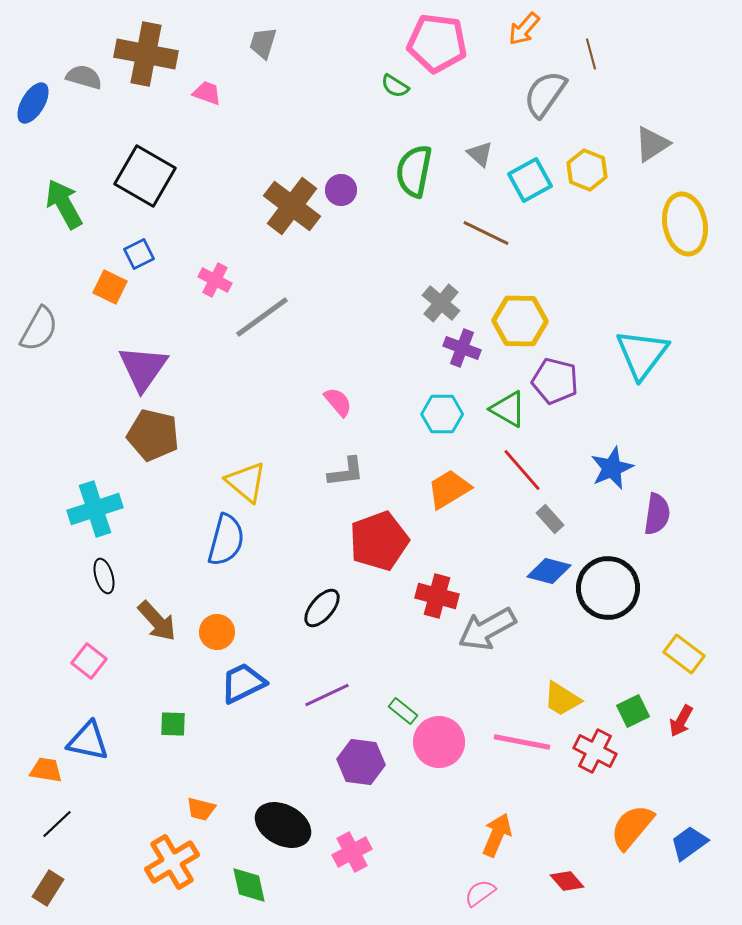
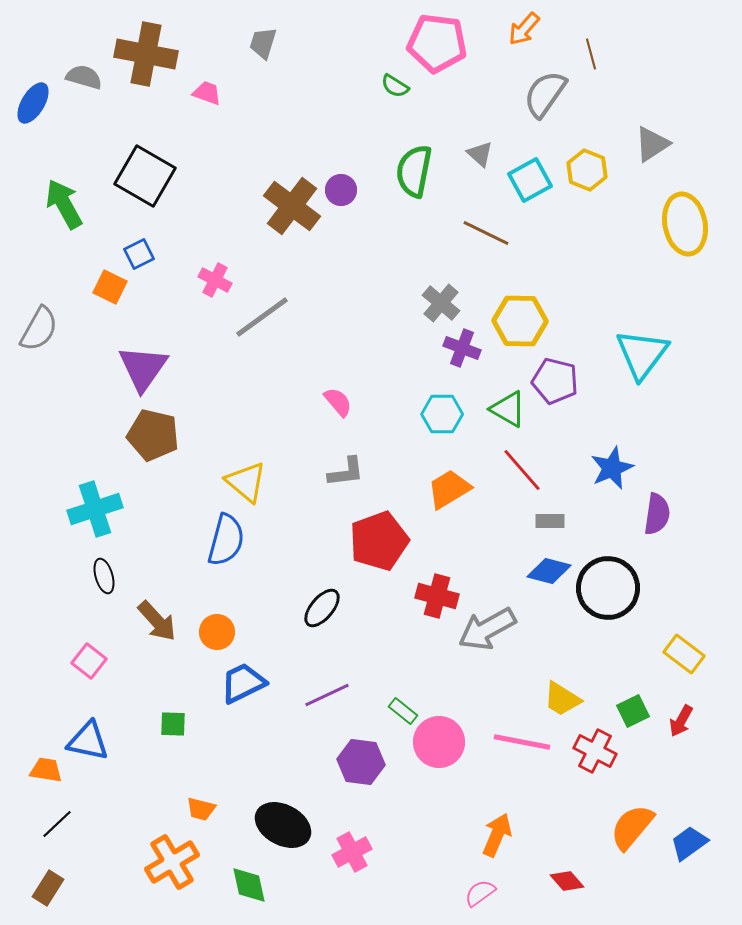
gray rectangle at (550, 519): moved 2 px down; rotated 48 degrees counterclockwise
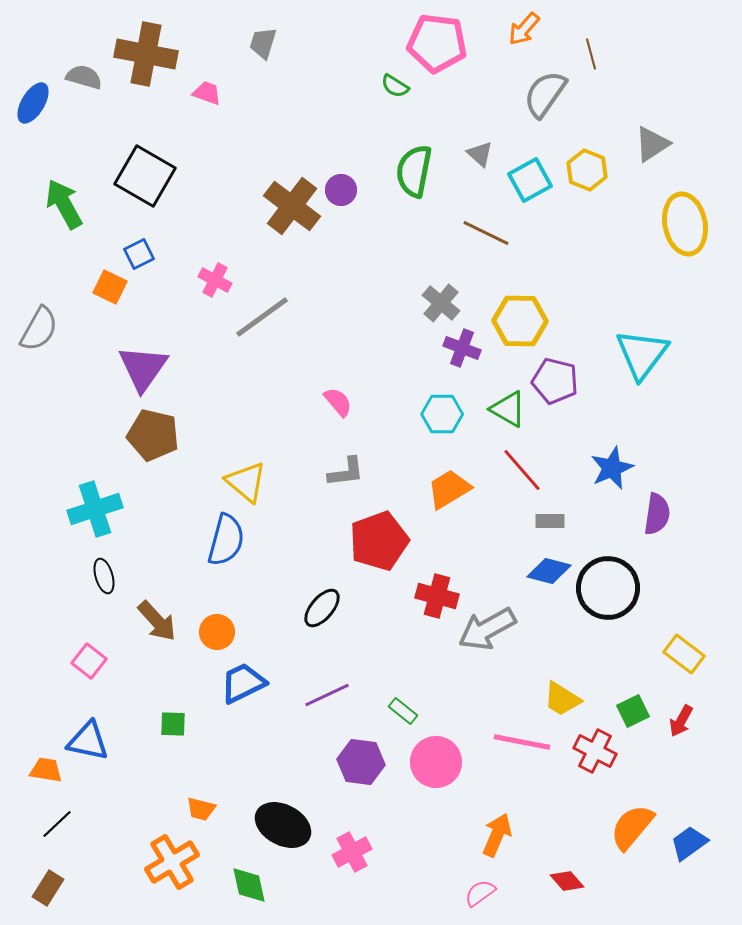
pink circle at (439, 742): moved 3 px left, 20 px down
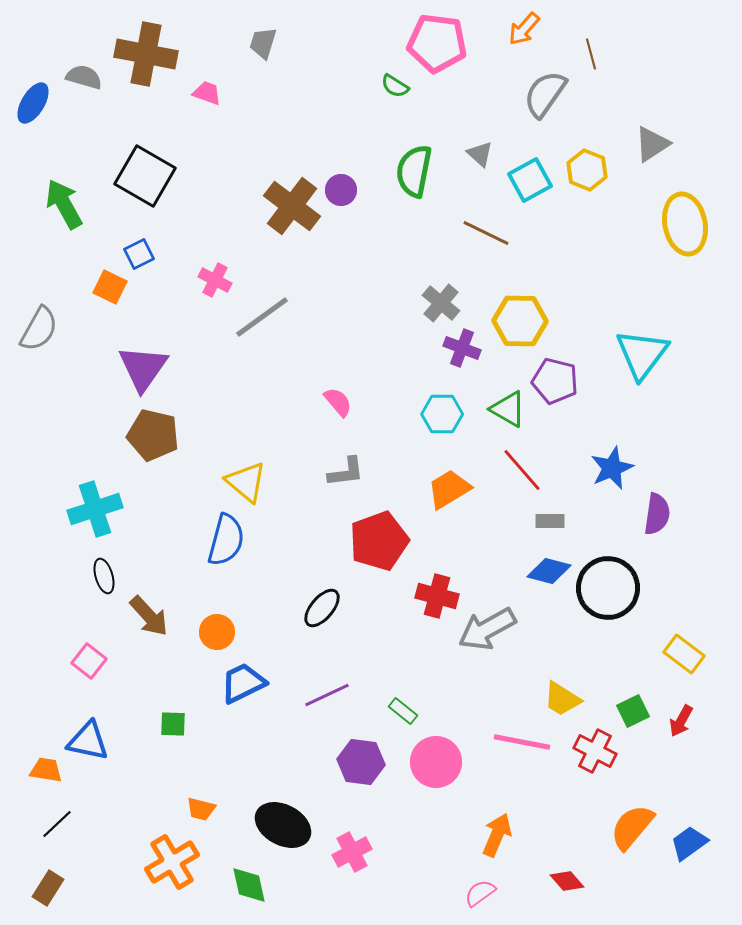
brown arrow at (157, 621): moved 8 px left, 5 px up
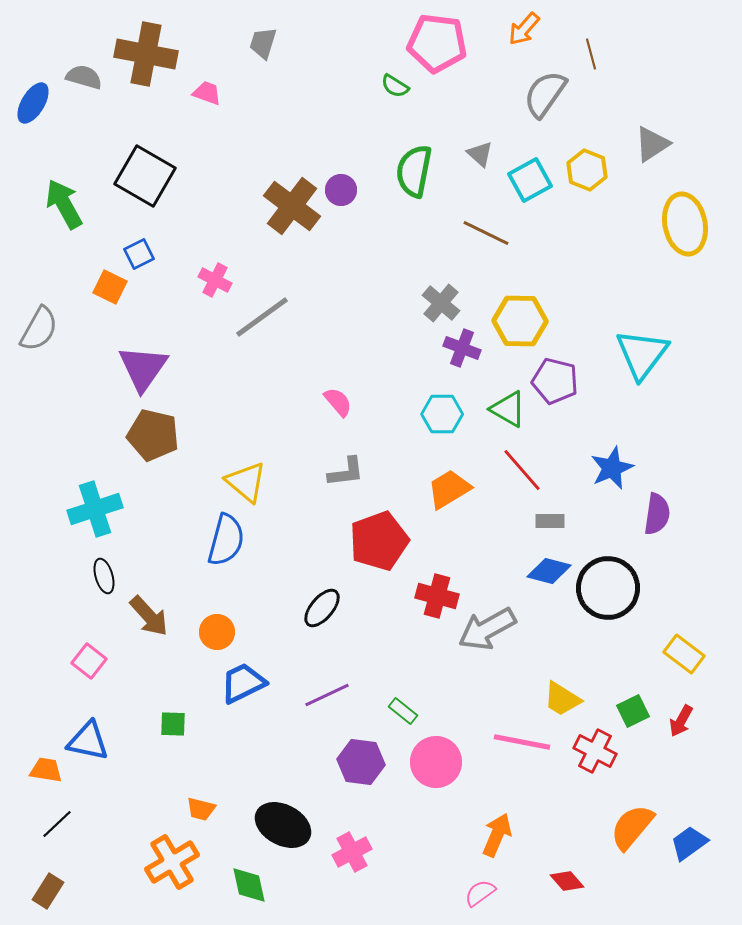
brown rectangle at (48, 888): moved 3 px down
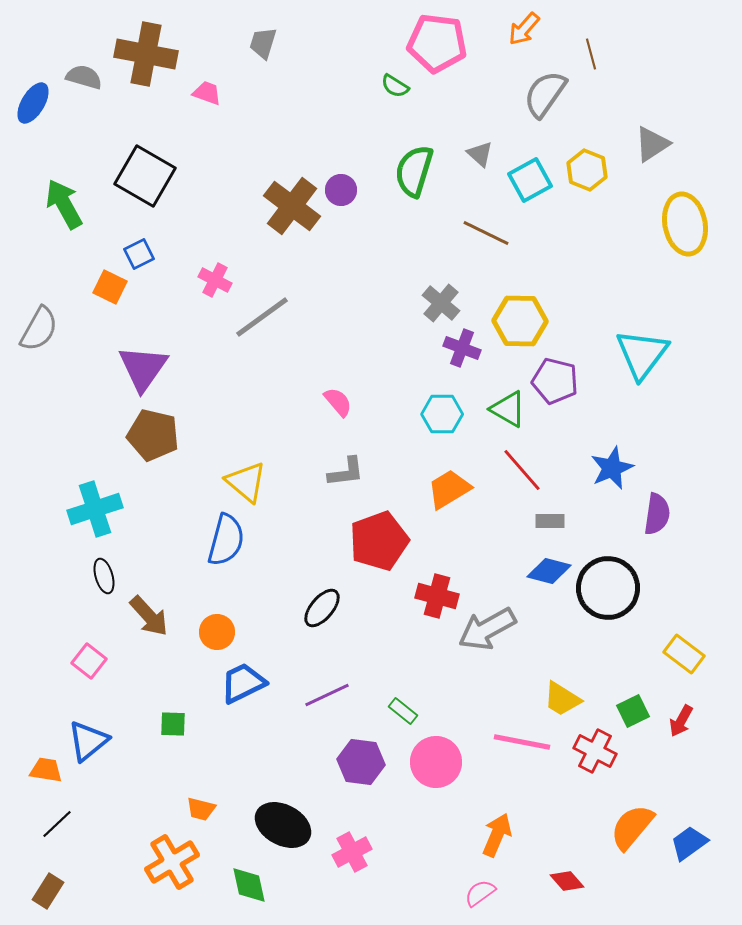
green semicircle at (414, 171): rotated 6 degrees clockwise
blue triangle at (88, 741): rotated 51 degrees counterclockwise
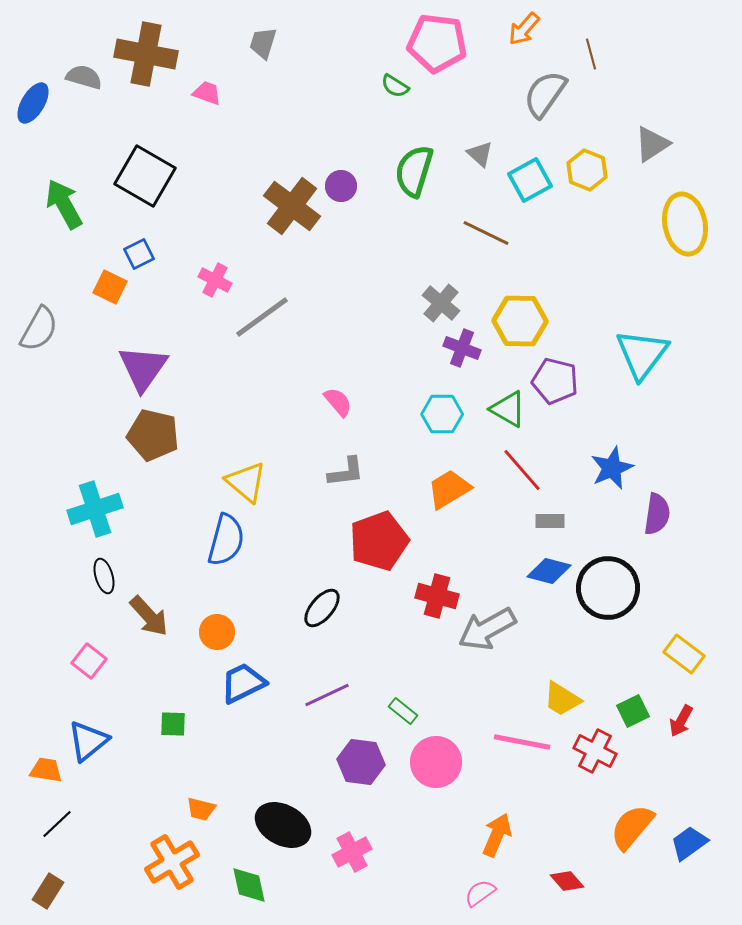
purple circle at (341, 190): moved 4 px up
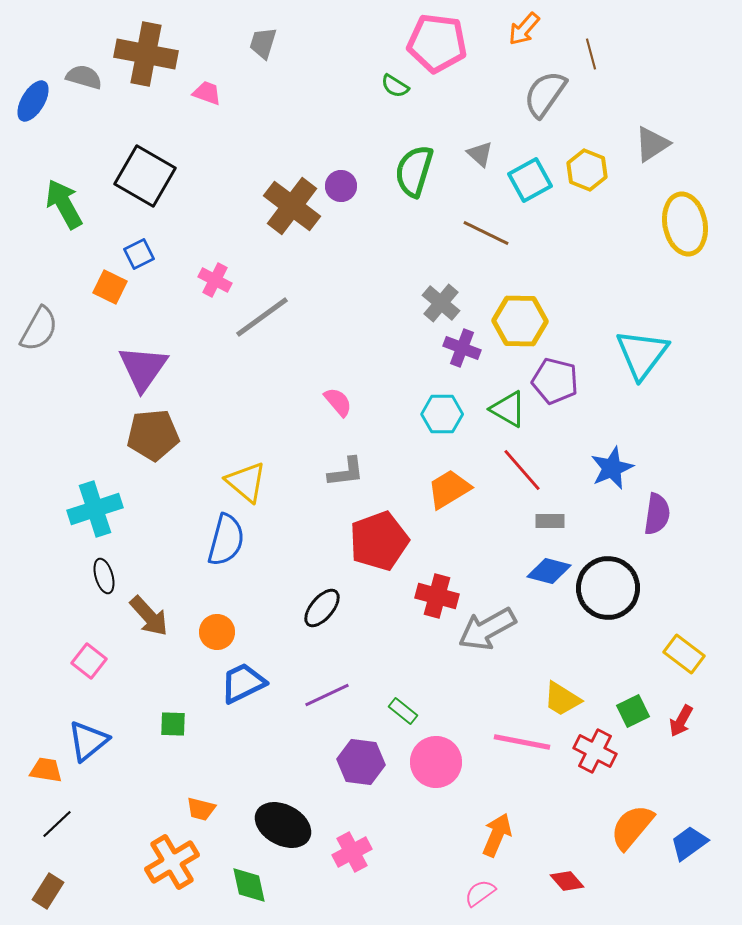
blue ellipse at (33, 103): moved 2 px up
brown pentagon at (153, 435): rotated 18 degrees counterclockwise
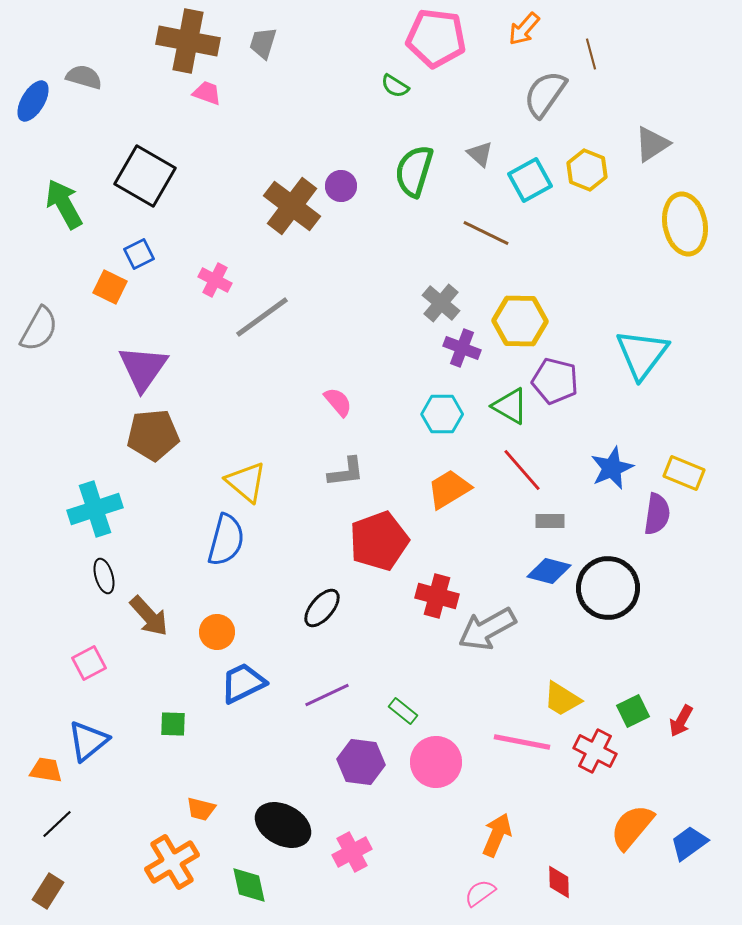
pink pentagon at (437, 43): moved 1 px left, 5 px up
brown cross at (146, 54): moved 42 px right, 13 px up
green triangle at (508, 409): moved 2 px right, 3 px up
yellow rectangle at (684, 654): moved 181 px up; rotated 15 degrees counterclockwise
pink square at (89, 661): moved 2 px down; rotated 24 degrees clockwise
red diamond at (567, 881): moved 8 px left, 1 px down; rotated 40 degrees clockwise
